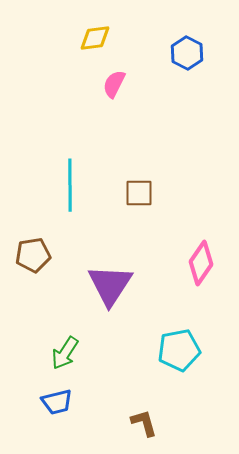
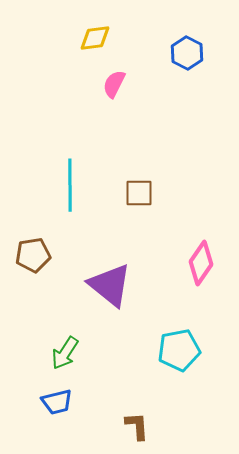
purple triangle: rotated 24 degrees counterclockwise
brown L-shape: moved 7 px left, 3 px down; rotated 12 degrees clockwise
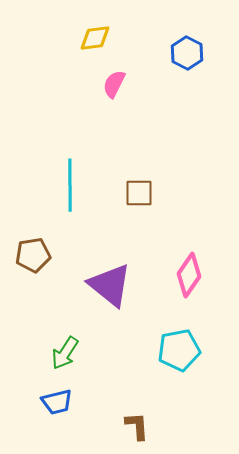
pink diamond: moved 12 px left, 12 px down
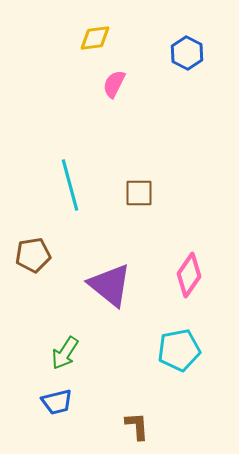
cyan line: rotated 15 degrees counterclockwise
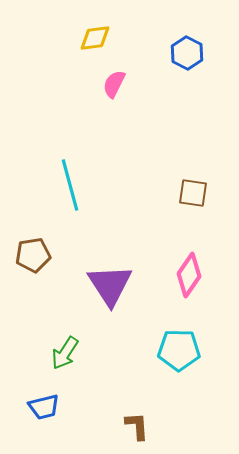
brown square: moved 54 px right; rotated 8 degrees clockwise
purple triangle: rotated 18 degrees clockwise
cyan pentagon: rotated 12 degrees clockwise
blue trapezoid: moved 13 px left, 5 px down
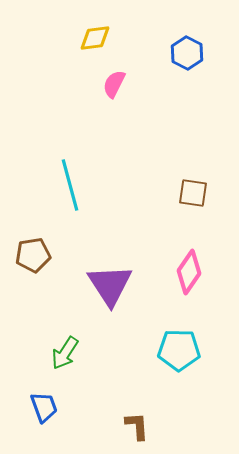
pink diamond: moved 3 px up
blue trapezoid: rotated 96 degrees counterclockwise
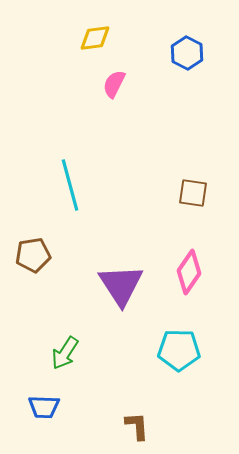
purple triangle: moved 11 px right
blue trapezoid: rotated 112 degrees clockwise
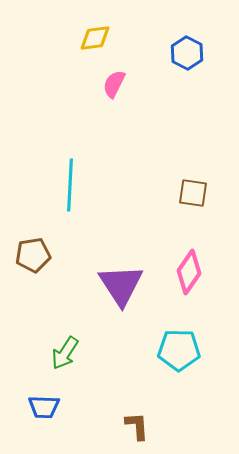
cyan line: rotated 18 degrees clockwise
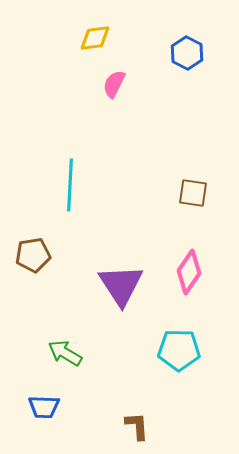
green arrow: rotated 88 degrees clockwise
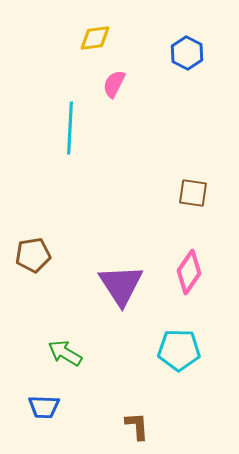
cyan line: moved 57 px up
